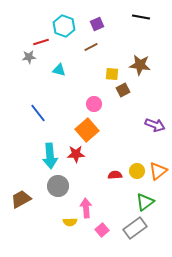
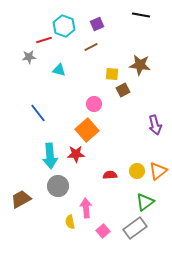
black line: moved 2 px up
red line: moved 3 px right, 2 px up
purple arrow: rotated 54 degrees clockwise
red semicircle: moved 5 px left
yellow semicircle: rotated 80 degrees clockwise
pink square: moved 1 px right, 1 px down
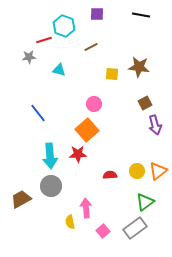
purple square: moved 10 px up; rotated 24 degrees clockwise
brown star: moved 1 px left, 2 px down
brown square: moved 22 px right, 13 px down
red star: moved 2 px right
gray circle: moved 7 px left
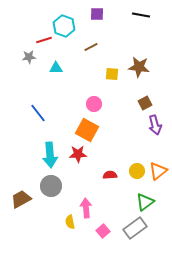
cyan triangle: moved 3 px left, 2 px up; rotated 16 degrees counterclockwise
orange square: rotated 20 degrees counterclockwise
cyan arrow: moved 1 px up
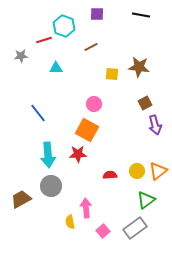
gray star: moved 8 px left, 1 px up
cyan arrow: moved 2 px left
green triangle: moved 1 px right, 2 px up
